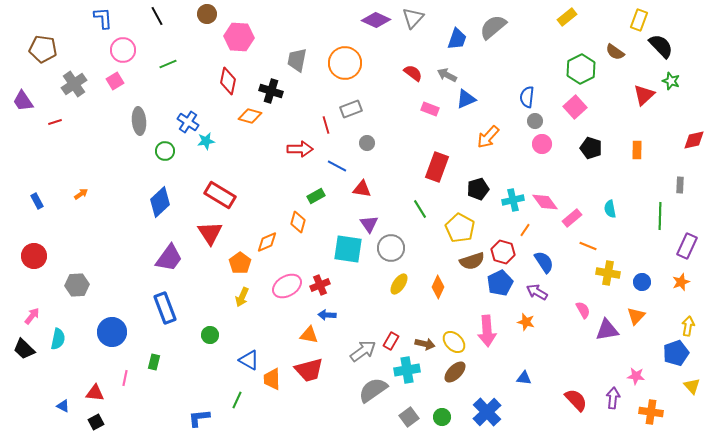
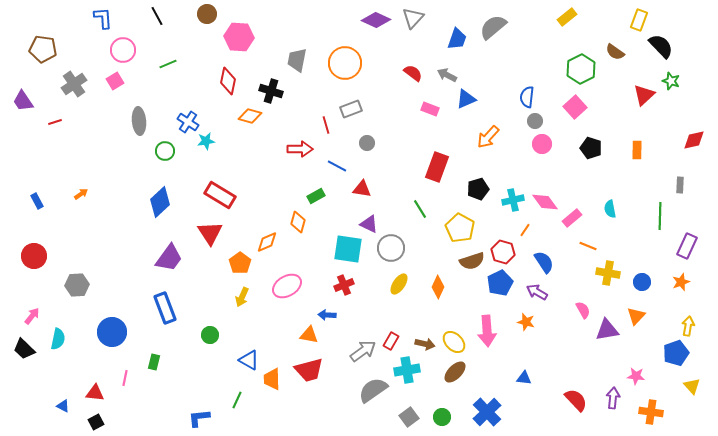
purple triangle at (369, 224): rotated 30 degrees counterclockwise
red cross at (320, 285): moved 24 px right
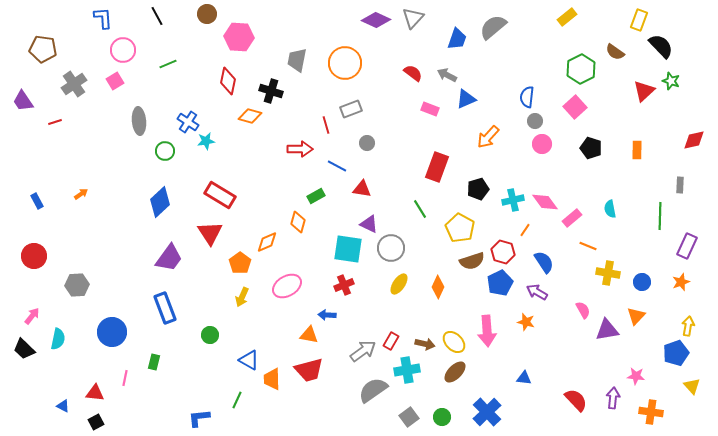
red triangle at (644, 95): moved 4 px up
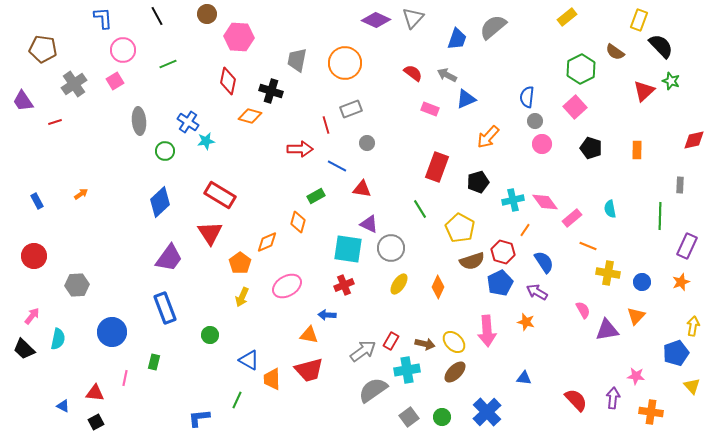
black pentagon at (478, 189): moved 7 px up
yellow arrow at (688, 326): moved 5 px right
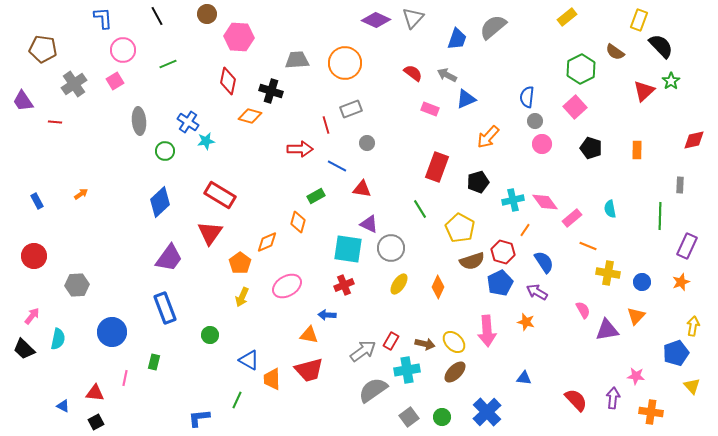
gray trapezoid at (297, 60): rotated 75 degrees clockwise
green star at (671, 81): rotated 18 degrees clockwise
red line at (55, 122): rotated 24 degrees clockwise
red triangle at (210, 233): rotated 8 degrees clockwise
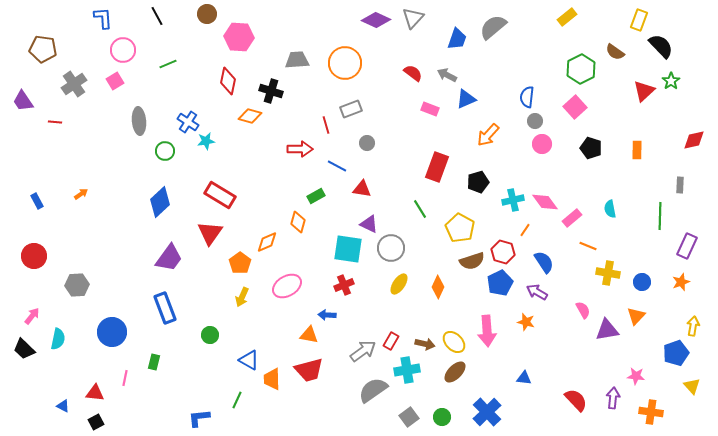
orange arrow at (488, 137): moved 2 px up
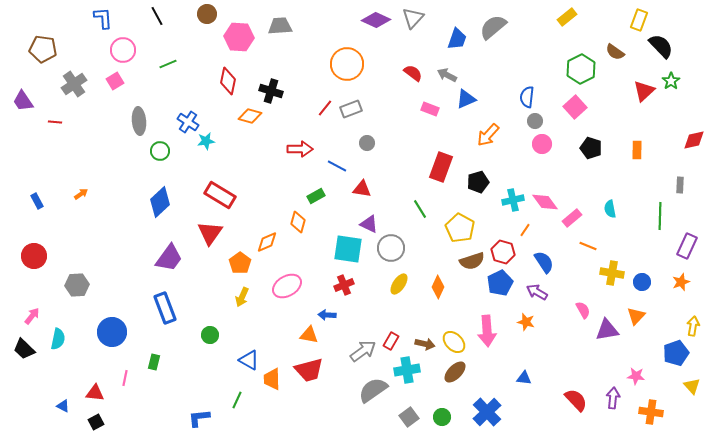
gray trapezoid at (297, 60): moved 17 px left, 34 px up
orange circle at (345, 63): moved 2 px right, 1 px down
red line at (326, 125): moved 1 px left, 17 px up; rotated 54 degrees clockwise
green circle at (165, 151): moved 5 px left
red rectangle at (437, 167): moved 4 px right
yellow cross at (608, 273): moved 4 px right
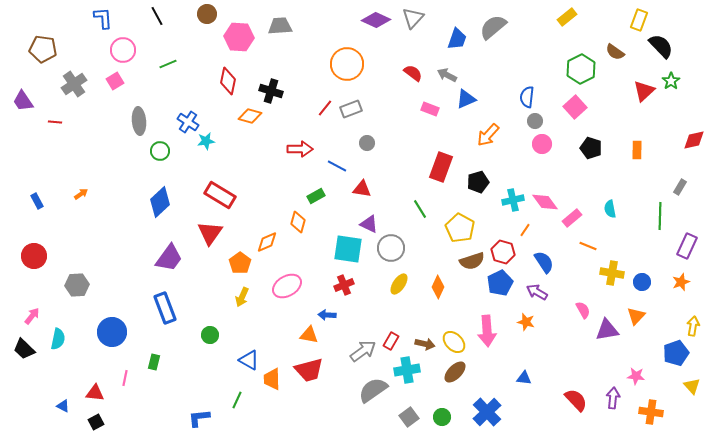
gray rectangle at (680, 185): moved 2 px down; rotated 28 degrees clockwise
